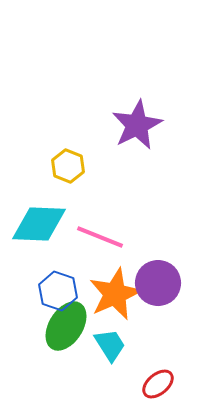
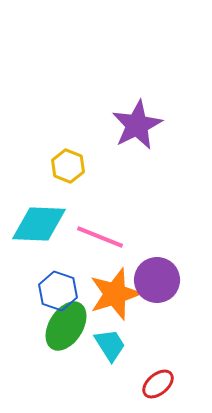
purple circle: moved 1 px left, 3 px up
orange star: rotated 6 degrees clockwise
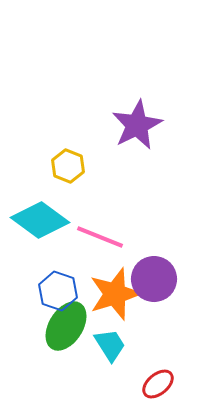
cyan diamond: moved 1 px right, 4 px up; rotated 34 degrees clockwise
purple circle: moved 3 px left, 1 px up
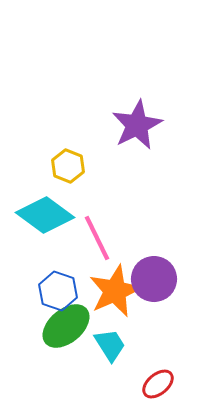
cyan diamond: moved 5 px right, 5 px up
pink line: moved 3 px left, 1 px down; rotated 42 degrees clockwise
orange star: moved 3 px up; rotated 6 degrees counterclockwise
green ellipse: rotated 18 degrees clockwise
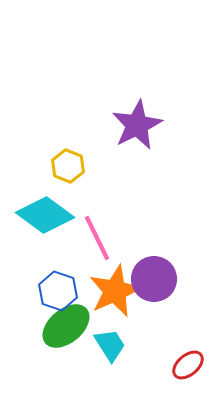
red ellipse: moved 30 px right, 19 px up
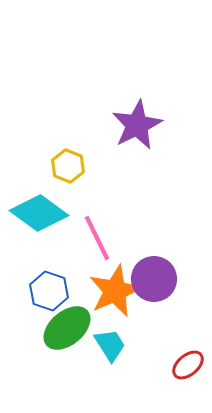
cyan diamond: moved 6 px left, 2 px up
blue hexagon: moved 9 px left
green ellipse: moved 1 px right, 2 px down
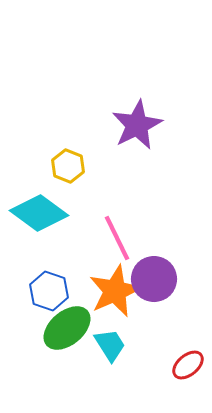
pink line: moved 20 px right
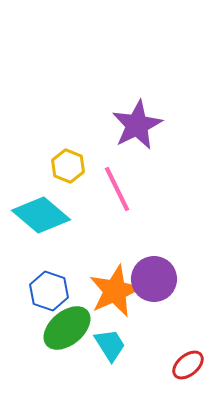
cyan diamond: moved 2 px right, 2 px down; rotated 4 degrees clockwise
pink line: moved 49 px up
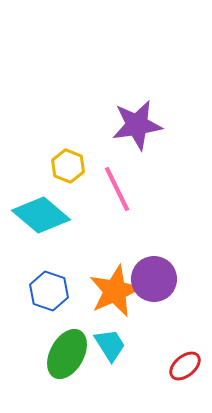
purple star: rotated 18 degrees clockwise
green ellipse: moved 26 px down; rotated 21 degrees counterclockwise
red ellipse: moved 3 px left, 1 px down
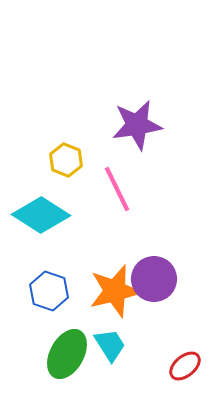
yellow hexagon: moved 2 px left, 6 px up
cyan diamond: rotated 8 degrees counterclockwise
orange star: rotated 10 degrees clockwise
